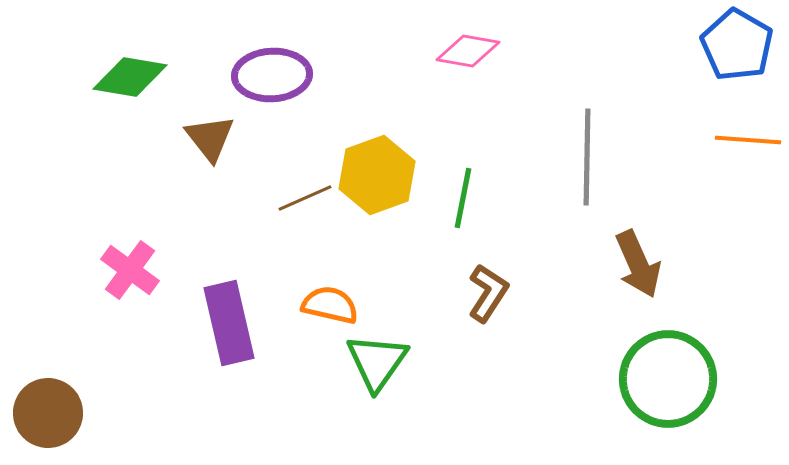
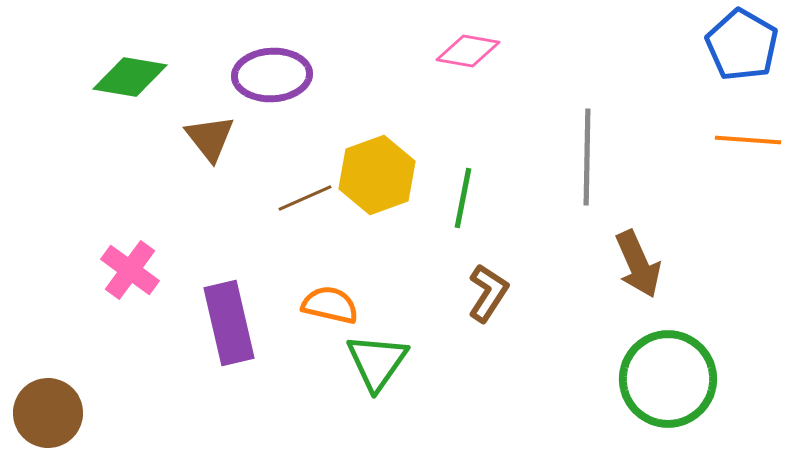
blue pentagon: moved 5 px right
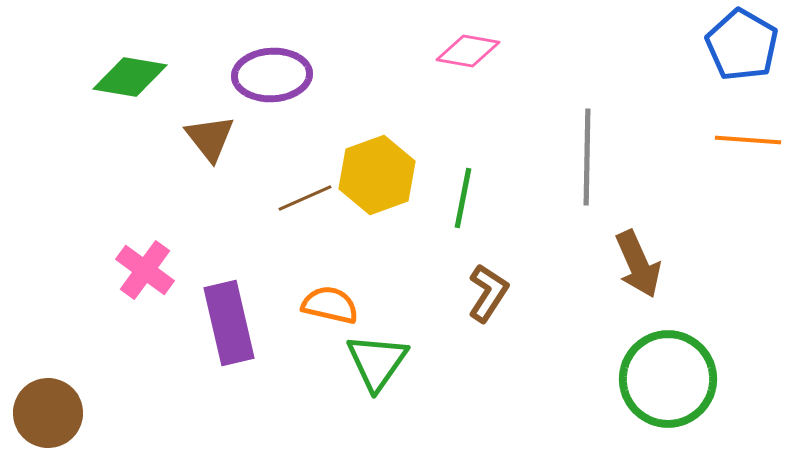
pink cross: moved 15 px right
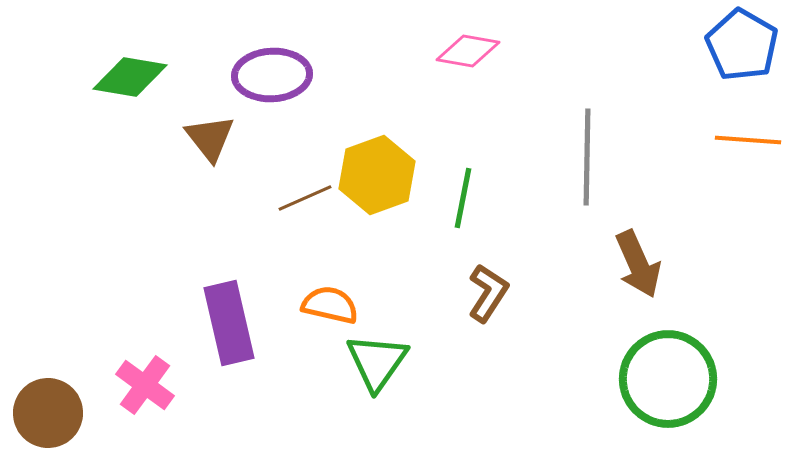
pink cross: moved 115 px down
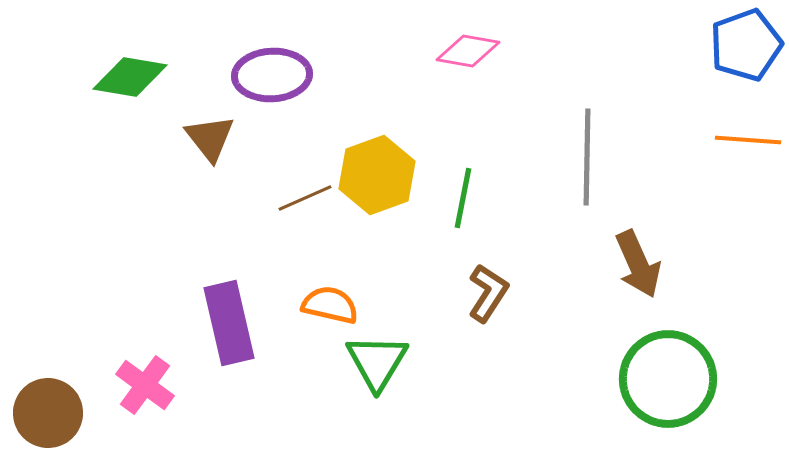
blue pentagon: moved 4 px right; rotated 22 degrees clockwise
green triangle: rotated 4 degrees counterclockwise
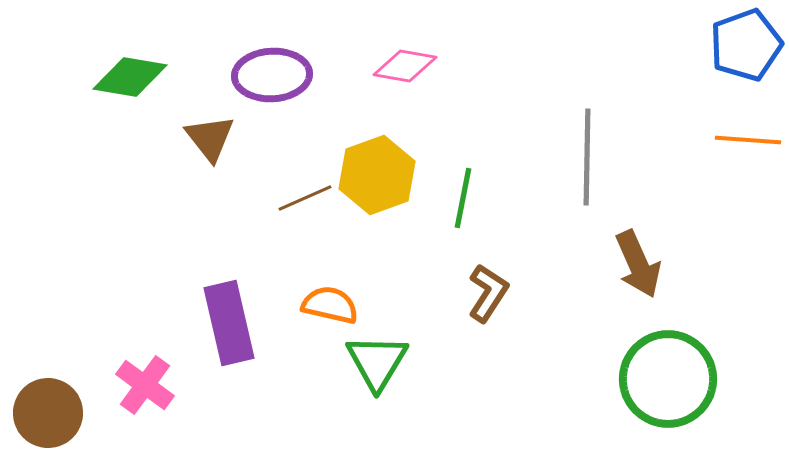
pink diamond: moved 63 px left, 15 px down
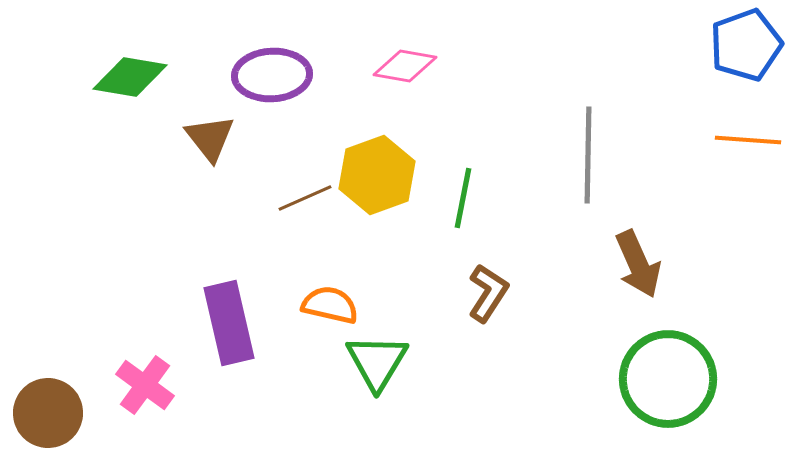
gray line: moved 1 px right, 2 px up
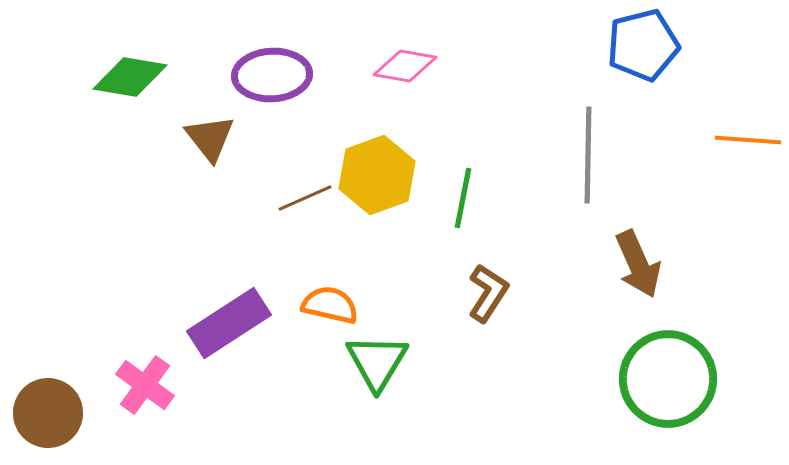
blue pentagon: moved 103 px left; rotated 6 degrees clockwise
purple rectangle: rotated 70 degrees clockwise
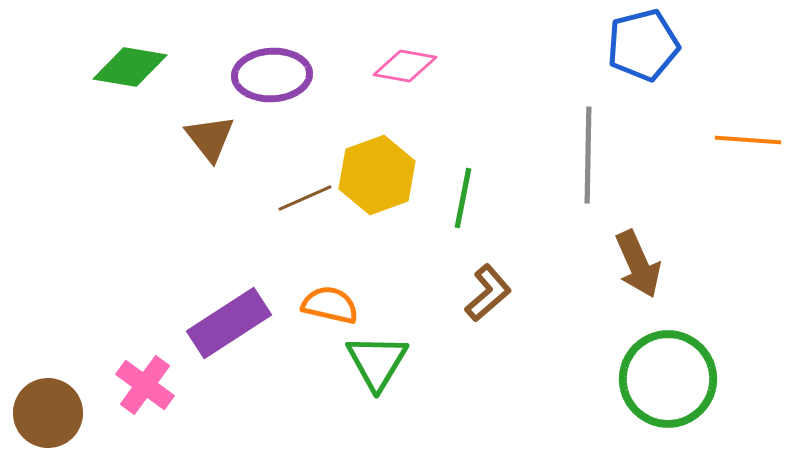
green diamond: moved 10 px up
brown L-shape: rotated 16 degrees clockwise
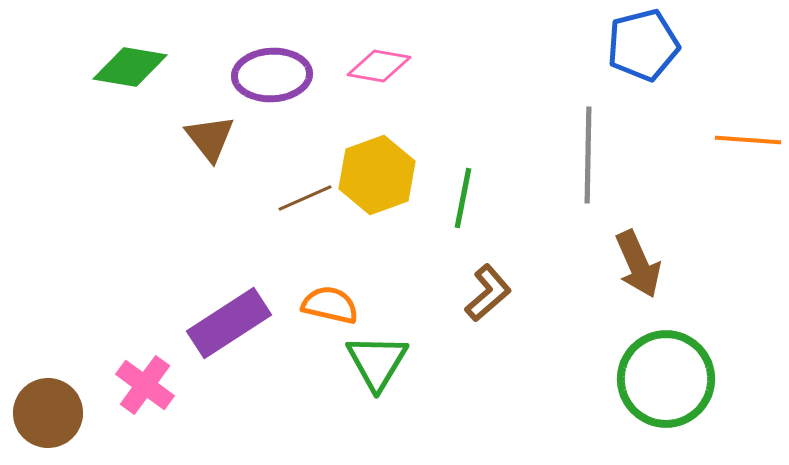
pink diamond: moved 26 px left
green circle: moved 2 px left
